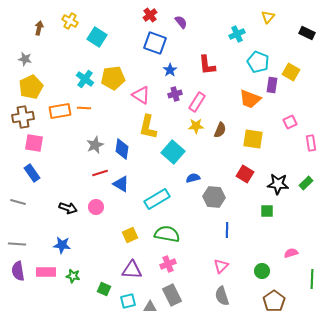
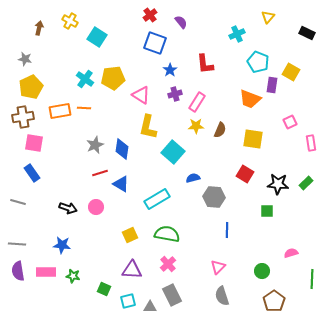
red L-shape at (207, 65): moved 2 px left, 1 px up
pink cross at (168, 264): rotated 21 degrees counterclockwise
pink triangle at (221, 266): moved 3 px left, 1 px down
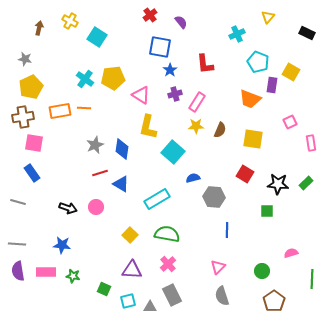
blue square at (155, 43): moved 5 px right, 4 px down; rotated 10 degrees counterclockwise
yellow square at (130, 235): rotated 21 degrees counterclockwise
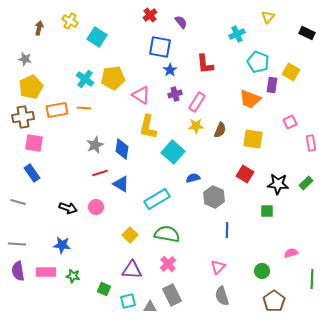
orange rectangle at (60, 111): moved 3 px left, 1 px up
gray hexagon at (214, 197): rotated 20 degrees clockwise
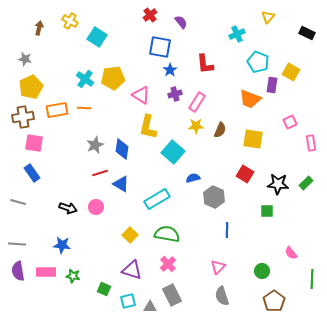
pink semicircle at (291, 253): rotated 112 degrees counterclockwise
purple triangle at (132, 270): rotated 15 degrees clockwise
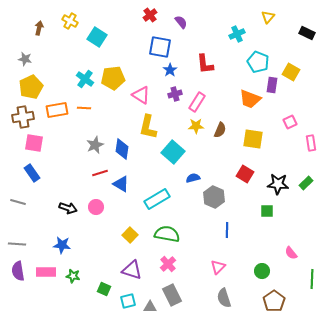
gray semicircle at (222, 296): moved 2 px right, 2 px down
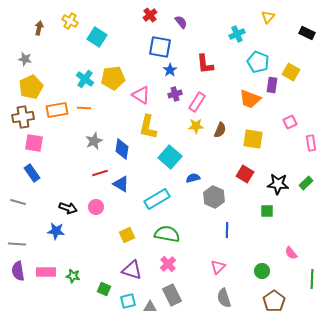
gray star at (95, 145): moved 1 px left, 4 px up
cyan square at (173, 152): moved 3 px left, 5 px down
yellow square at (130, 235): moved 3 px left; rotated 21 degrees clockwise
blue star at (62, 245): moved 6 px left, 14 px up
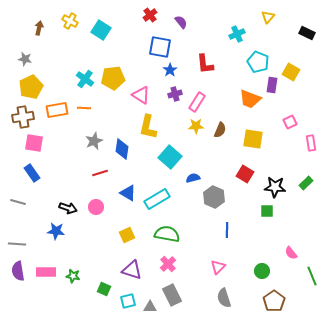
cyan square at (97, 37): moved 4 px right, 7 px up
blue triangle at (121, 184): moved 7 px right, 9 px down
black star at (278, 184): moved 3 px left, 3 px down
green line at (312, 279): moved 3 px up; rotated 24 degrees counterclockwise
